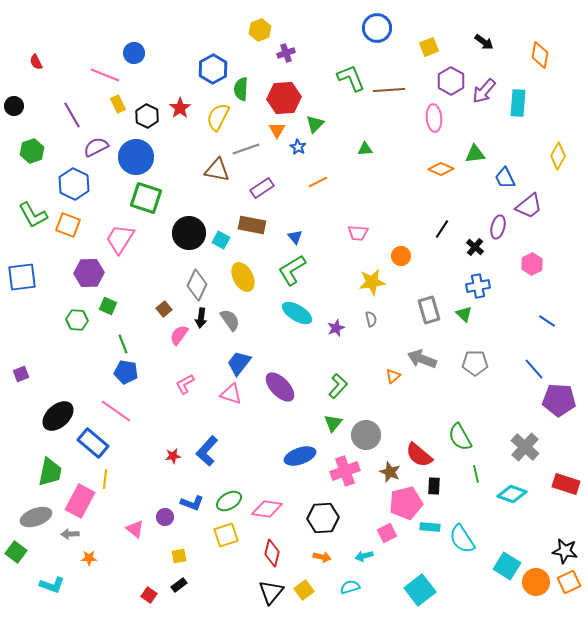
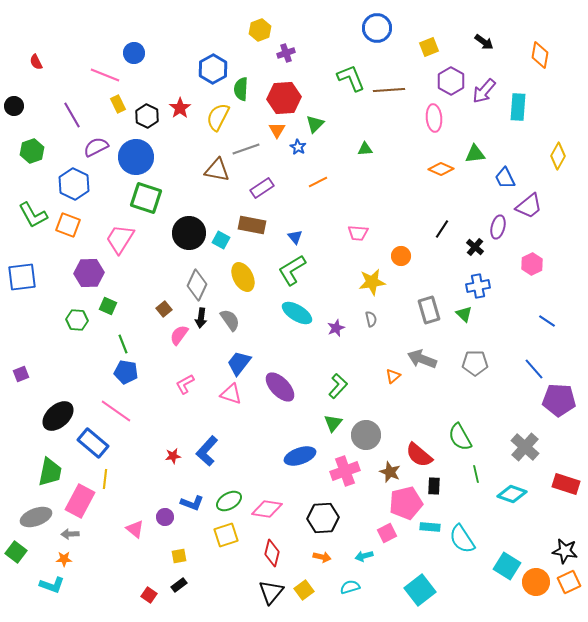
cyan rectangle at (518, 103): moved 4 px down
orange star at (89, 558): moved 25 px left, 1 px down
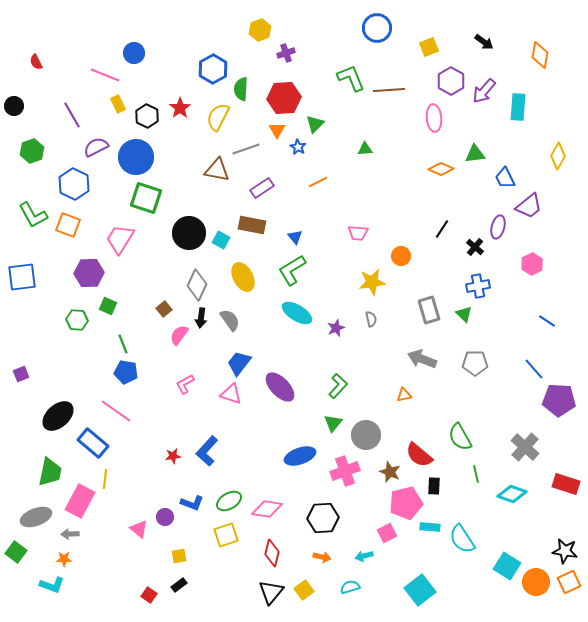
orange triangle at (393, 376): moved 11 px right, 19 px down; rotated 28 degrees clockwise
pink triangle at (135, 529): moved 4 px right
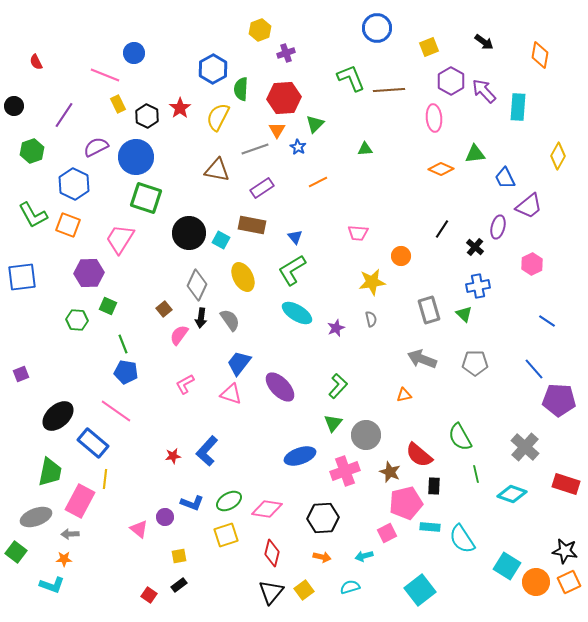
purple arrow at (484, 91): rotated 96 degrees clockwise
purple line at (72, 115): moved 8 px left; rotated 64 degrees clockwise
gray line at (246, 149): moved 9 px right
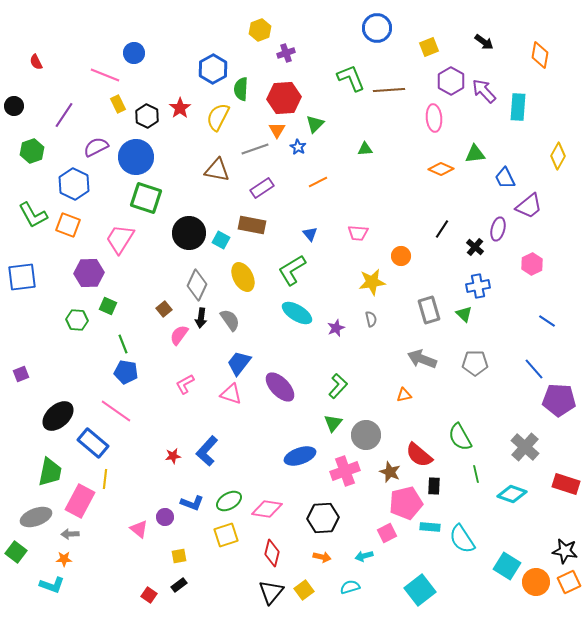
purple ellipse at (498, 227): moved 2 px down
blue triangle at (295, 237): moved 15 px right, 3 px up
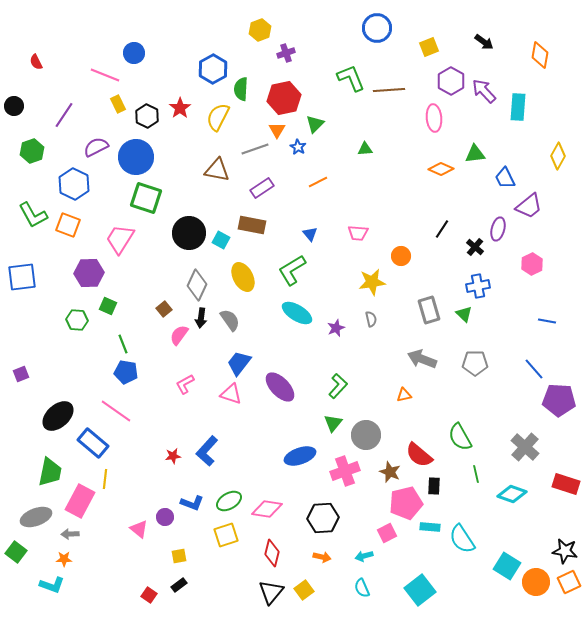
red hexagon at (284, 98): rotated 8 degrees counterclockwise
blue line at (547, 321): rotated 24 degrees counterclockwise
cyan semicircle at (350, 587): moved 12 px right, 1 px down; rotated 96 degrees counterclockwise
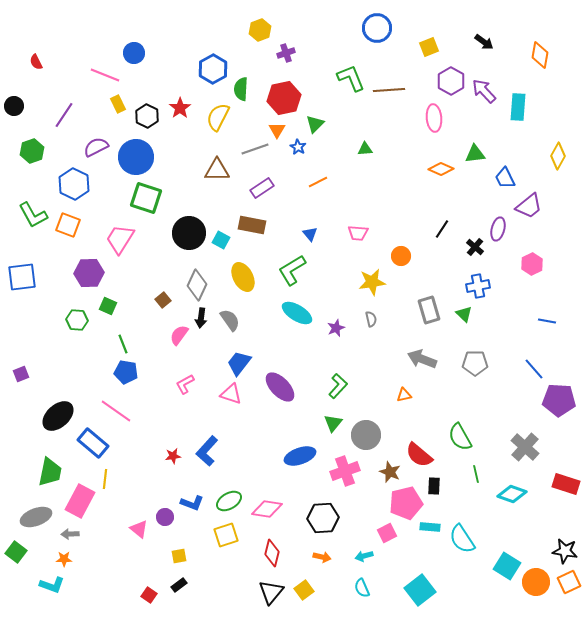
brown triangle at (217, 170): rotated 12 degrees counterclockwise
brown square at (164, 309): moved 1 px left, 9 px up
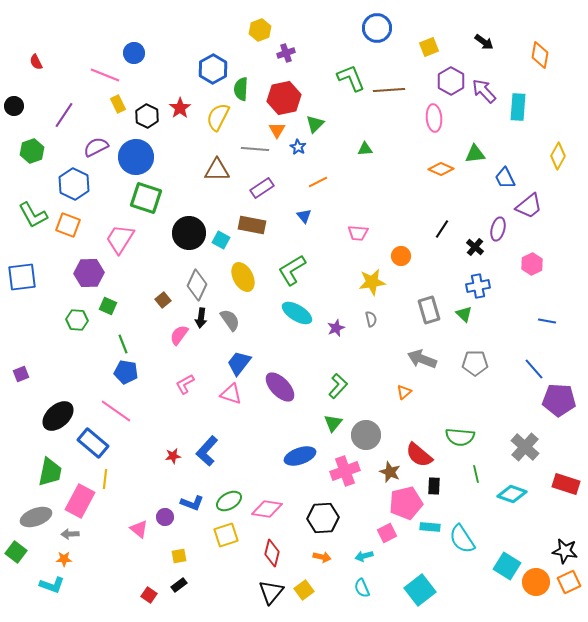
gray line at (255, 149): rotated 24 degrees clockwise
blue triangle at (310, 234): moved 6 px left, 18 px up
orange triangle at (404, 395): moved 3 px up; rotated 28 degrees counterclockwise
green semicircle at (460, 437): rotated 56 degrees counterclockwise
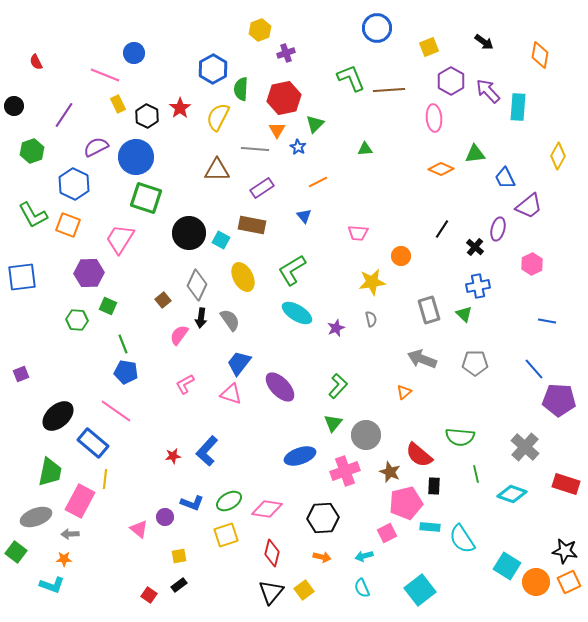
purple arrow at (484, 91): moved 4 px right
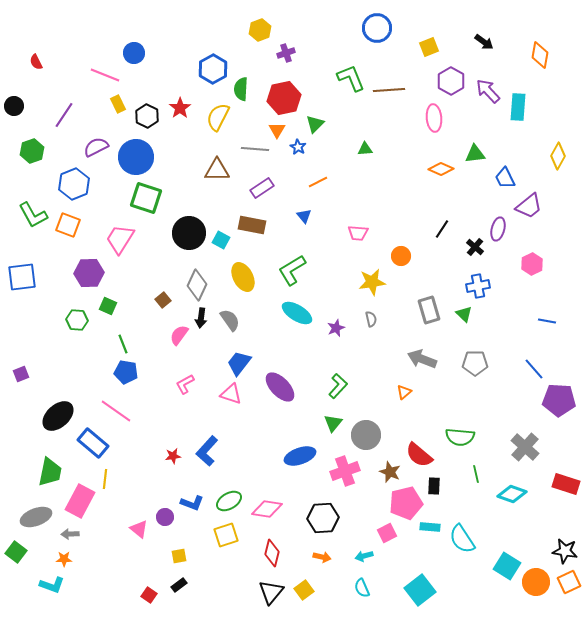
blue hexagon at (74, 184): rotated 12 degrees clockwise
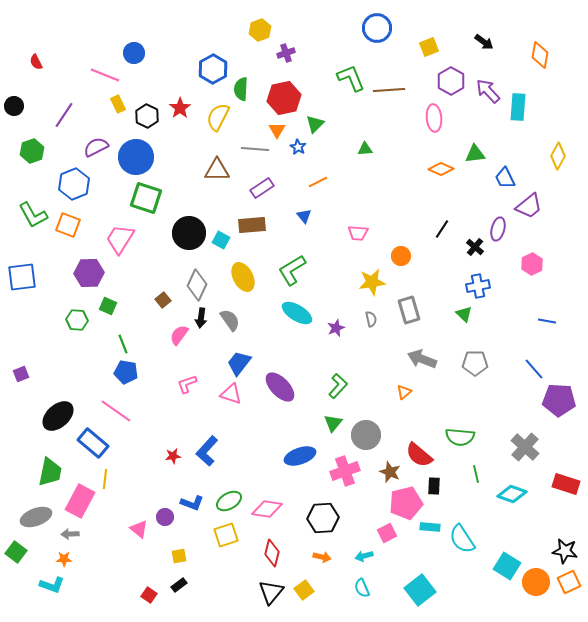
brown rectangle at (252, 225): rotated 16 degrees counterclockwise
gray rectangle at (429, 310): moved 20 px left
pink L-shape at (185, 384): moved 2 px right; rotated 10 degrees clockwise
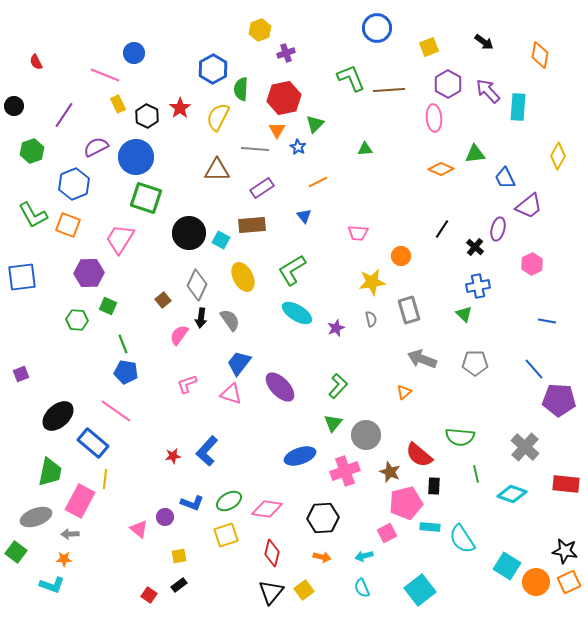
purple hexagon at (451, 81): moved 3 px left, 3 px down
red rectangle at (566, 484): rotated 12 degrees counterclockwise
